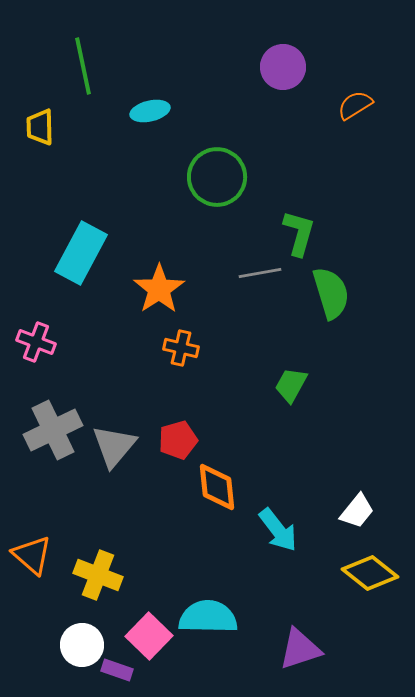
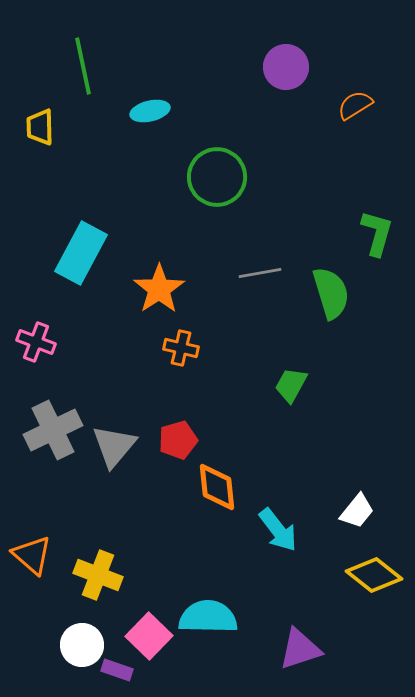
purple circle: moved 3 px right
green L-shape: moved 78 px right
yellow diamond: moved 4 px right, 2 px down
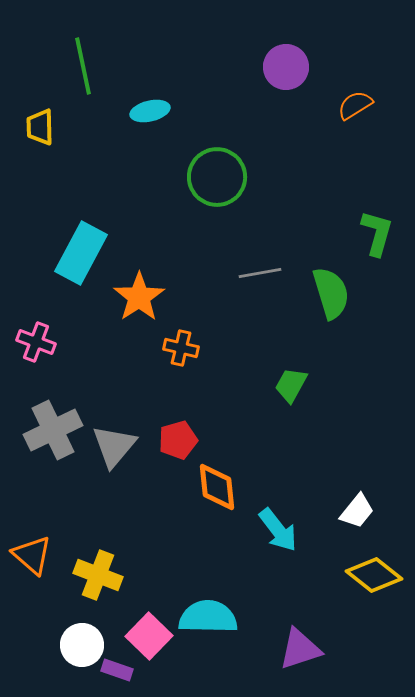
orange star: moved 20 px left, 8 px down
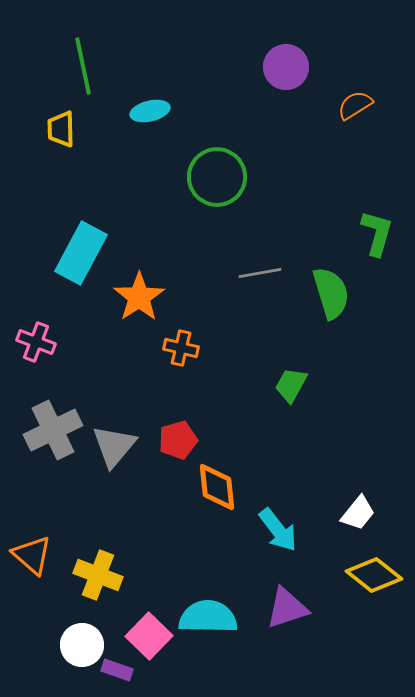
yellow trapezoid: moved 21 px right, 2 px down
white trapezoid: moved 1 px right, 2 px down
purple triangle: moved 13 px left, 41 px up
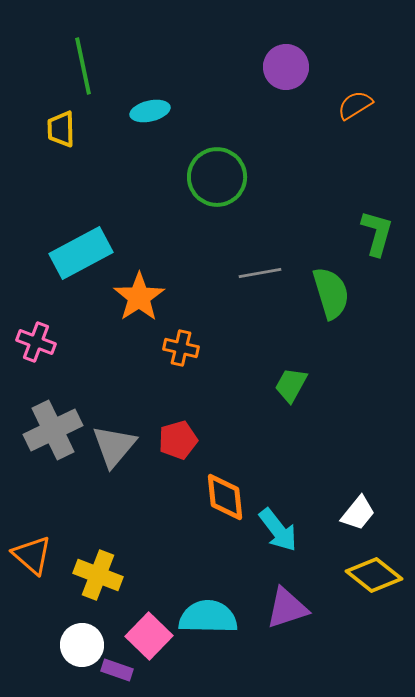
cyan rectangle: rotated 34 degrees clockwise
orange diamond: moved 8 px right, 10 px down
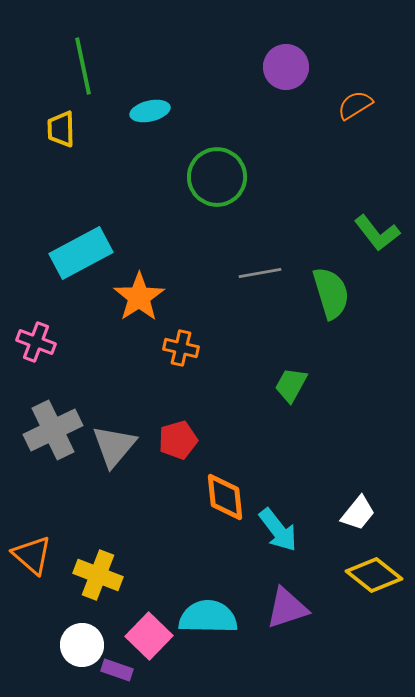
green L-shape: rotated 126 degrees clockwise
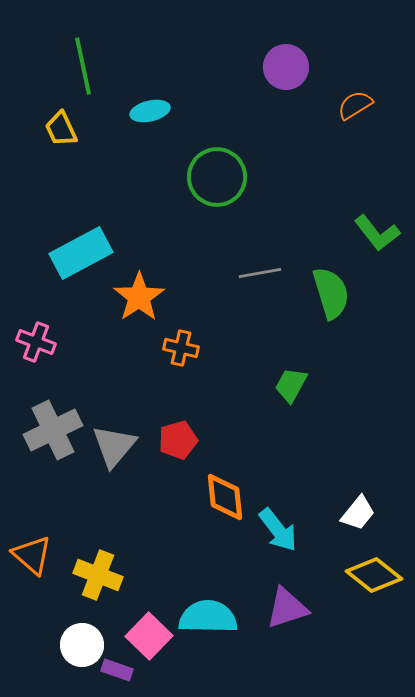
yellow trapezoid: rotated 24 degrees counterclockwise
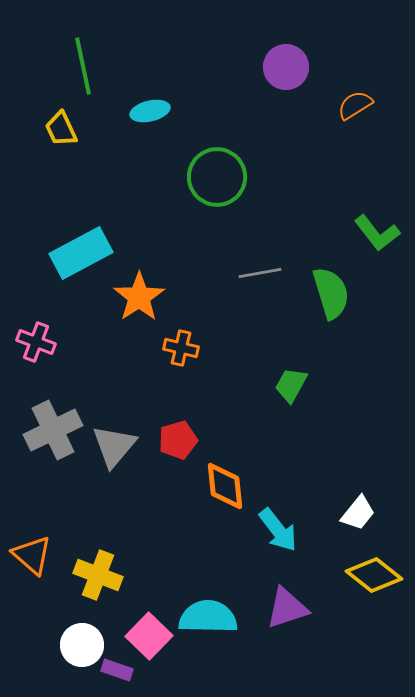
orange diamond: moved 11 px up
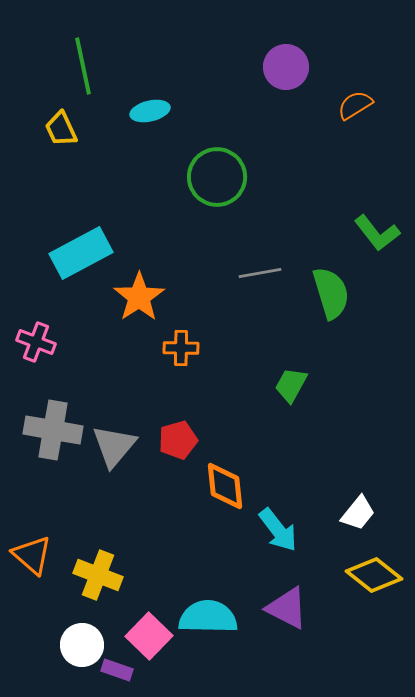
orange cross: rotated 12 degrees counterclockwise
gray cross: rotated 36 degrees clockwise
purple triangle: rotated 45 degrees clockwise
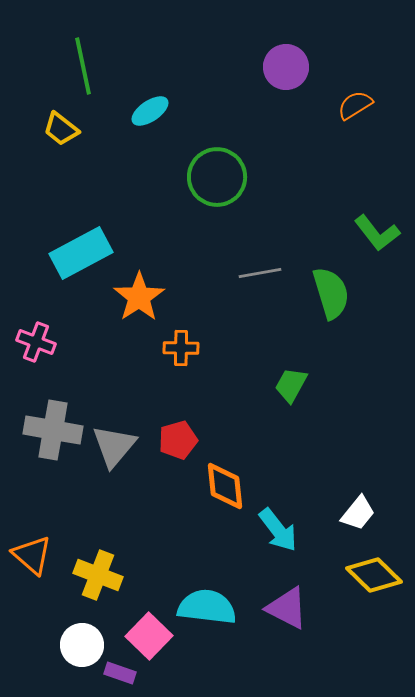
cyan ellipse: rotated 21 degrees counterclockwise
yellow trapezoid: rotated 27 degrees counterclockwise
yellow diamond: rotated 6 degrees clockwise
cyan semicircle: moved 1 px left, 10 px up; rotated 6 degrees clockwise
purple rectangle: moved 3 px right, 3 px down
